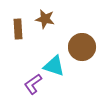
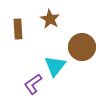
brown star: moved 5 px right; rotated 18 degrees clockwise
cyan triangle: moved 1 px right; rotated 50 degrees clockwise
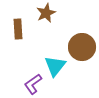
brown star: moved 4 px left, 6 px up; rotated 18 degrees clockwise
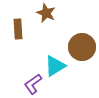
brown star: rotated 24 degrees counterclockwise
cyan triangle: rotated 20 degrees clockwise
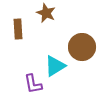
purple L-shape: rotated 65 degrees counterclockwise
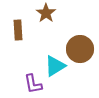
brown star: rotated 12 degrees clockwise
brown rectangle: moved 1 px down
brown circle: moved 2 px left, 2 px down
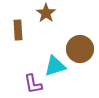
cyan triangle: rotated 15 degrees clockwise
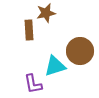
brown star: rotated 24 degrees clockwise
brown rectangle: moved 11 px right
brown circle: moved 2 px down
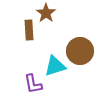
brown star: rotated 24 degrees counterclockwise
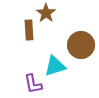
brown circle: moved 1 px right, 6 px up
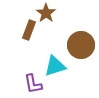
brown rectangle: rotated 24 degrees clockwise
